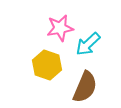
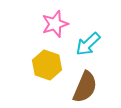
pink star: moved 5 px left, 4 px up; rotated 8 degrees counterclockwise
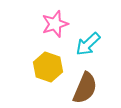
yellow hexagon: moved 1 px right, 2 px down
brown semicircle: moved 1 px down
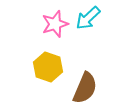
cyan arrow: moved 26 px up
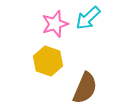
yellow hexagon: moved 6 px up
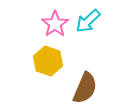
cyan arrow: moved 3 px down
pink star: rotated 16 degrees counterclockwise
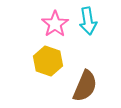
cyan arrow: rotated 56 degrees counterclockwise
brown semicircle: moved 2 px up
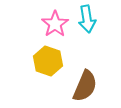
cyan arrow: moved 1 px left, 2 px up
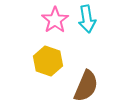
pink star: moved 4 px up
brown semicircle: moved 1 px right
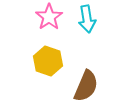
pink star: moved 6 px left, 3 px up
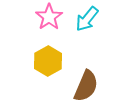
cyan arrow: rotated 48 degrees clockwise
yellow hexagon: rotated 12 degrees clockwise
